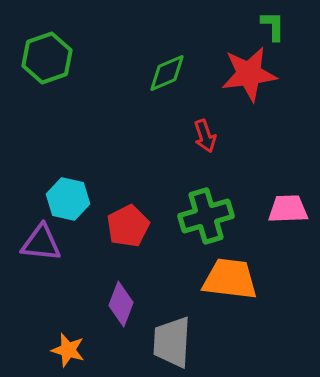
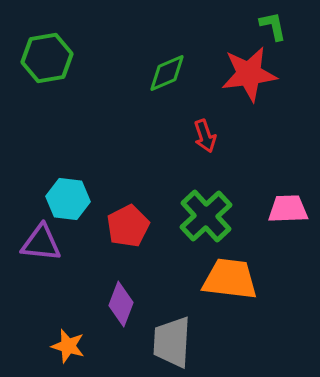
green L-shape: rotated 12 degrees counterclockwise
green hexagon: rotated 9 degrees clockwise
cyan hexagon: rotated 6 degrees counterclockwise
green cross: rotated 26 degrees counterclockwise
orange star: moved 4 px up
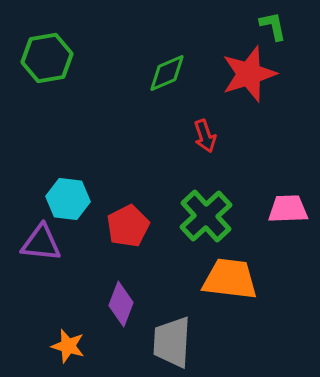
red star: rotated 10 degrees counterclockwise
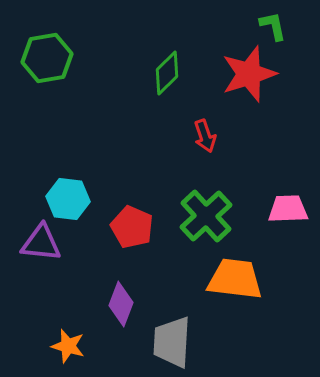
green diamond: rotated 21 degrees counterclockwise
red pentagon: moved 4 px right, 1 px down; rotated 21 degrees counterclockwise
orange trapezoid: moved 5 px right
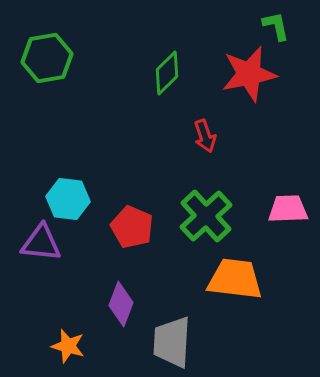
green L-shape: moved 3 px right
red star: rotated 6 degrees clockwise
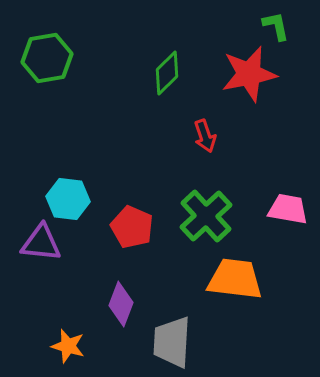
pink trapezoid: rotated 12 degrees clockwise
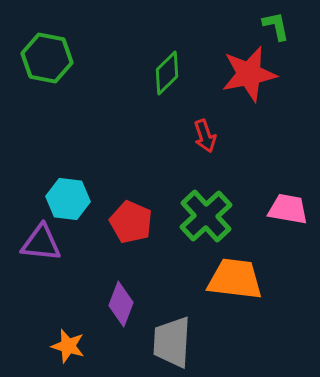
green hexagon: rotated 21 degrees clockwise
red pentagon: moved 1 px left, 5 px up
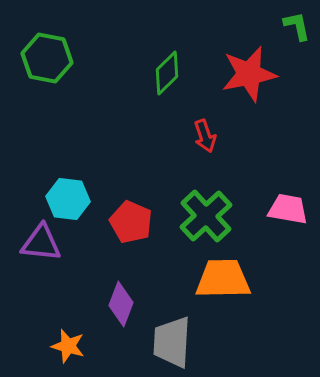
green L-shape: moved 21 px right
orange trapezoid: moved 12 px left; rotated 8 degrees counterclockwise
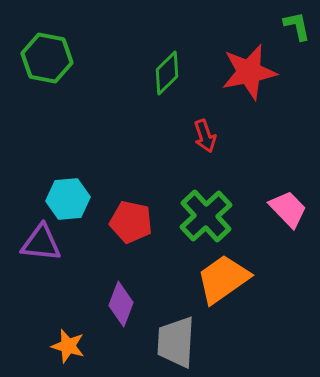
red star: moved 2 px up
cyan hexagon: rotated 12 degrees counterclockwise
pink trapezoid: rotated 36 degrees clockwise
red pentagon: rotated 12 degrees counterclockwise
orange trapezoid: rotated 34 degrees counterclockwise
gray trapezoid: moved 4 px right
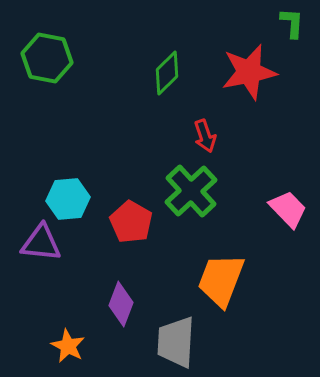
green L-shape: moved 5 px left, 3 px up; rotated 16 degrees clockwise
green cross: moved 15 px left, 25 px up
red pentagon: rotated 18 degrees clockwise
orange trapezoid: moved 2 px left, 1 px down; rotated 34 degrees counterclockwise
orange star: rotated 12 degrees clockwise
